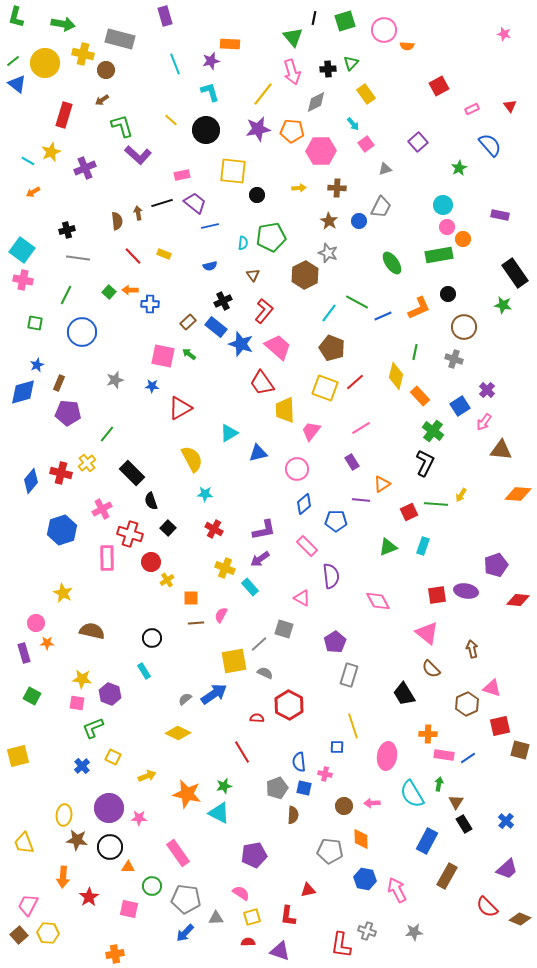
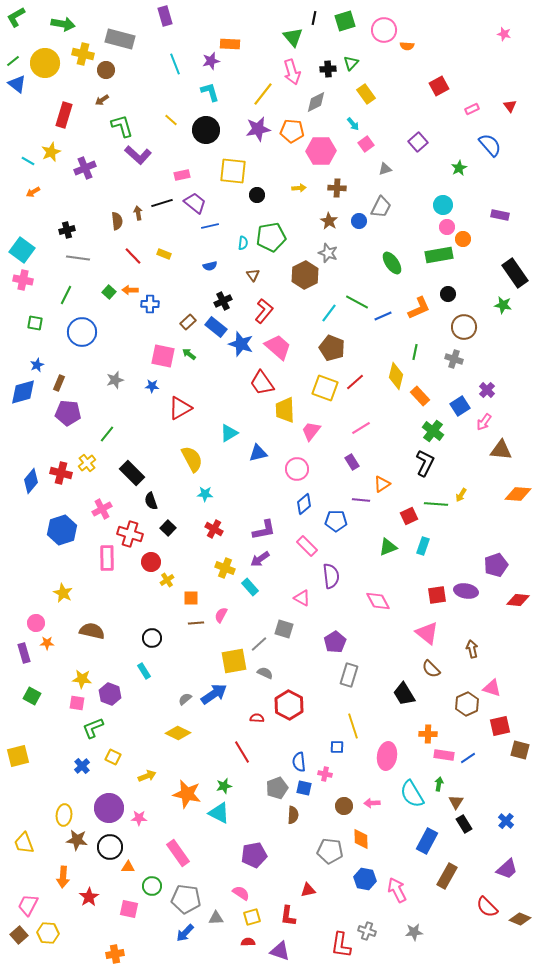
green L-shape at (16, 17): rotated 45 degrees clockwise
red square at (409, 512): moved 4 px down
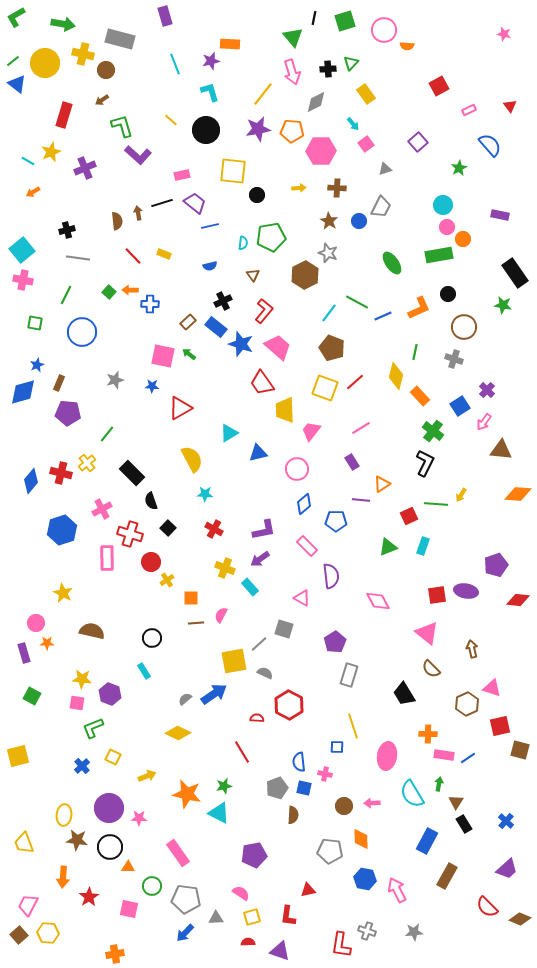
pink rectangle at (472, 109): moved 3 px left, 1 px down
cyan square at (22, 250): rotated 15 degrees clockwise
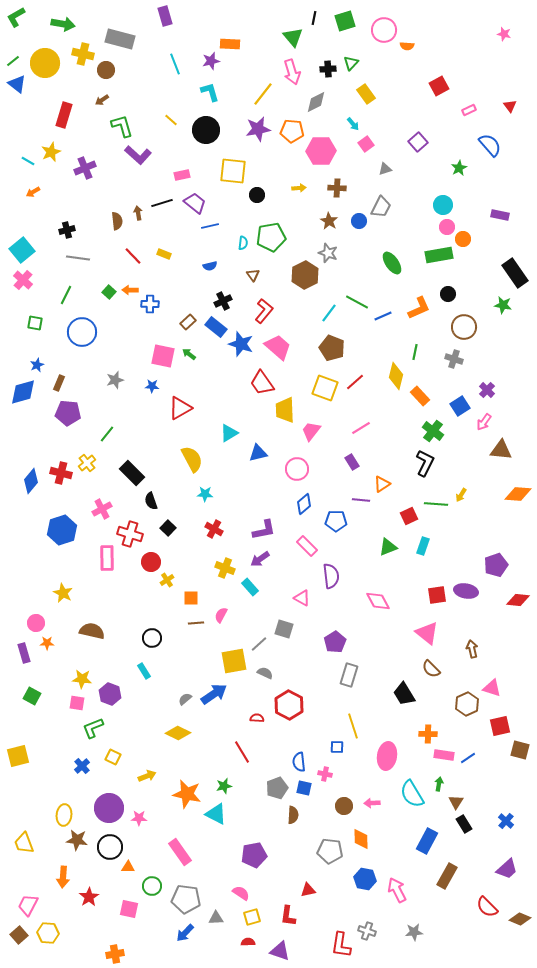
pink cross at (23, 280): rotated 30 degrees clockwise
cyan triangle at (219, 813): moved 3 px left, 1 px down
pink rectangle at (178, 853): moved 2 px right, 1 px up
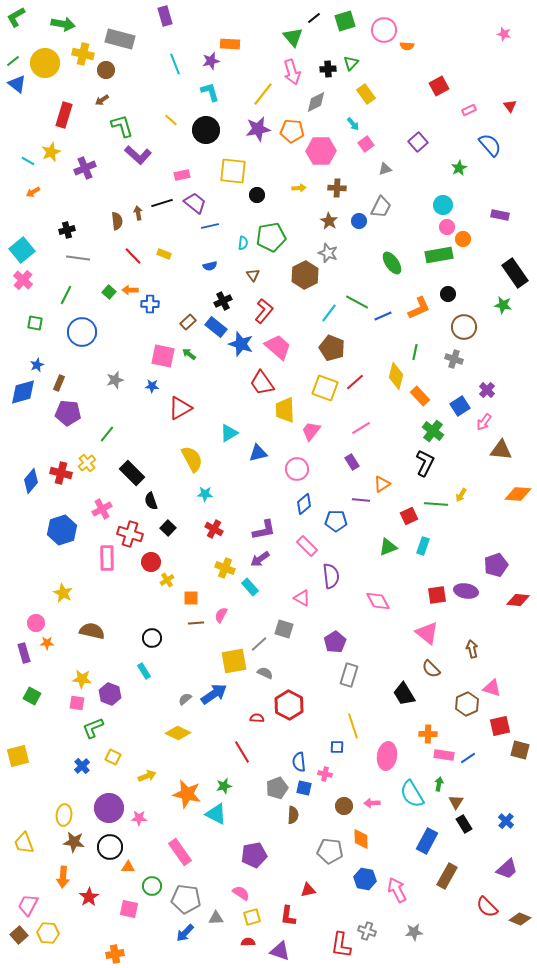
black line at (314, 18): rotated 40 degrees clockwise
brown star at (77, 840): moved 3 px left, 2 px down
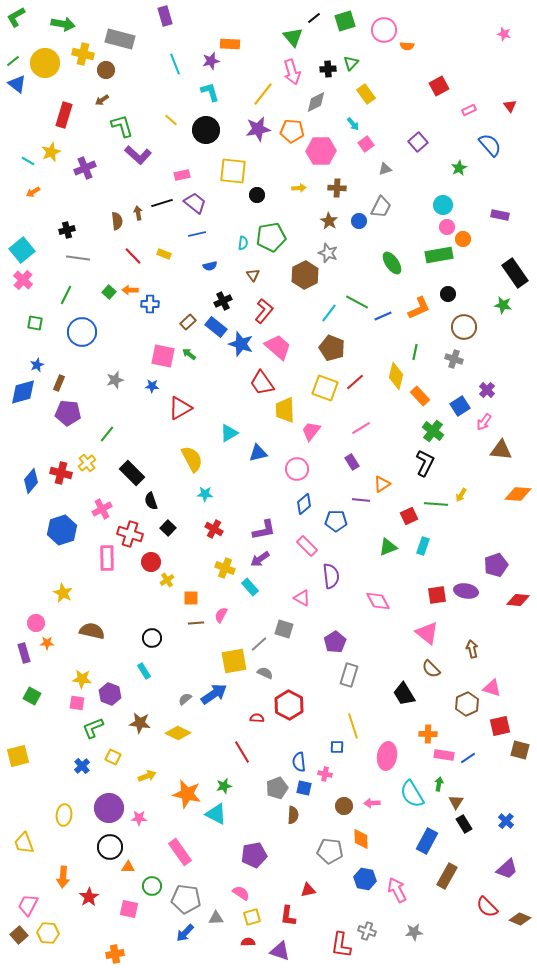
blue line at (210, 226): moved 13 px left, 8 px down
brown star at (74, 842): moved 66 px right, 119 px up
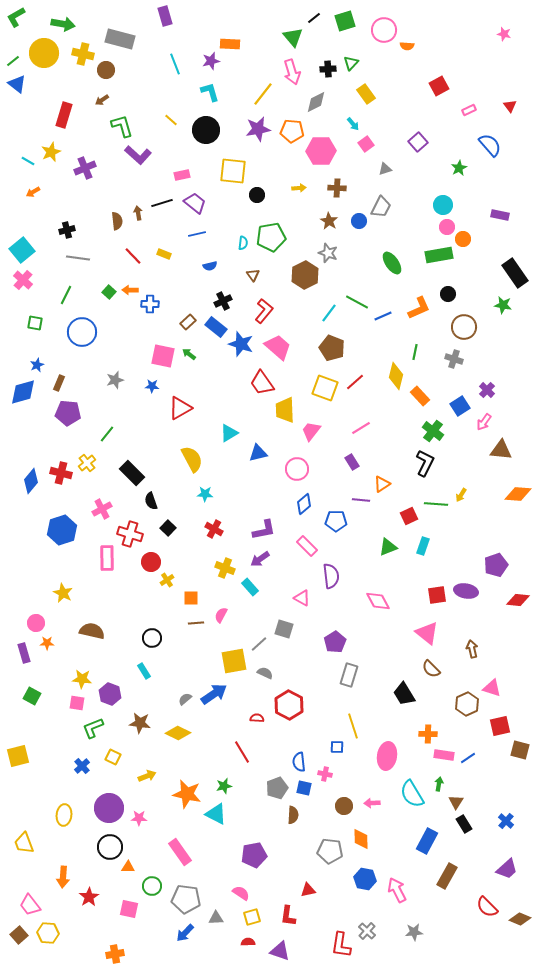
yellow circle at (45, 63): moved 1 px left, 10 px up
pink trapezoid at (28, 905): moved 2 px right; rotated 65 degrees counterclockwise
gray cross at (367, 931): rotated 24 degrees clockwise
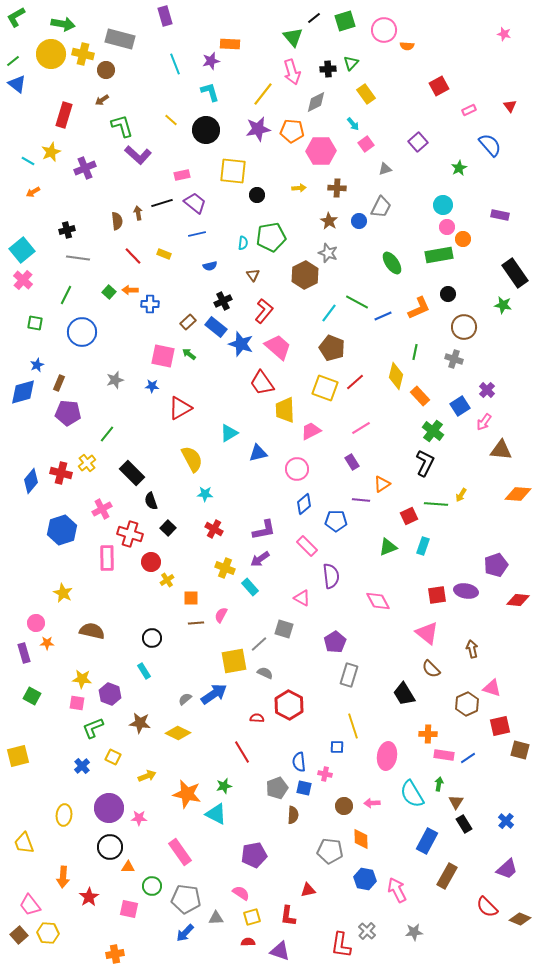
yellow circle at (44, 53): moved 7 px right, 1 px down
pink trapezoid at (311, 431): rotated 25 degrees clockwise
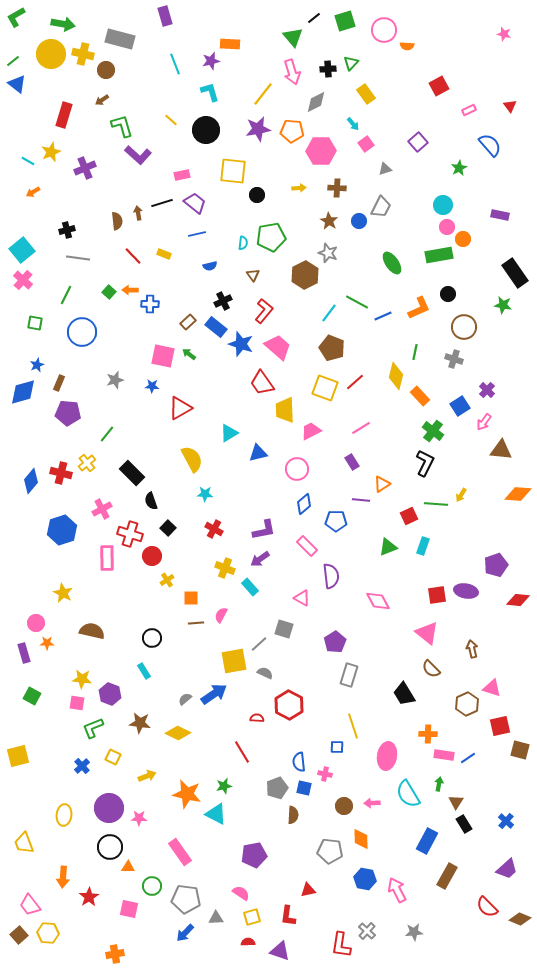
red circle at (151, 562): moved 1 px right, 6 px up
cyan semicircle at (412, 794): moved 4 px left
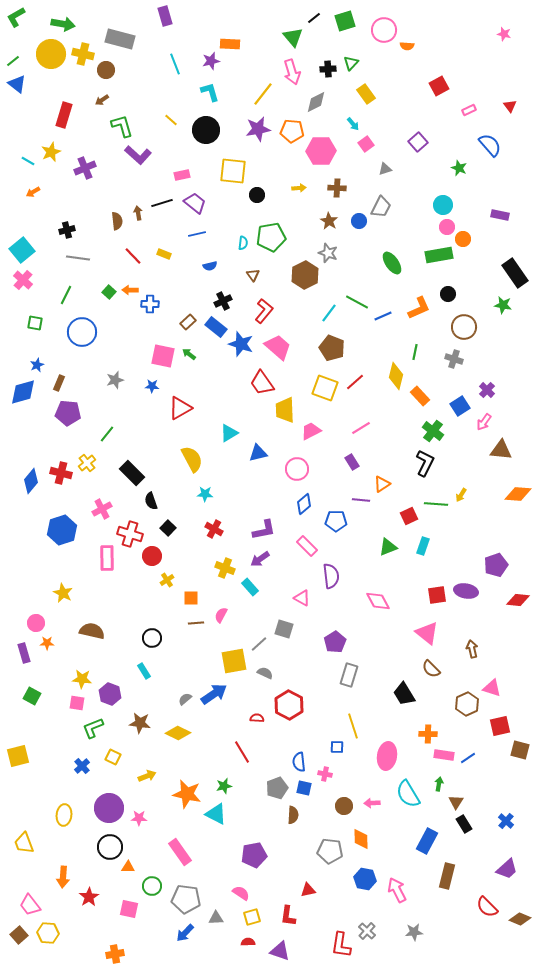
green star at (459, 168): rotated 21 degrees counterclockwise
brown rectangle at (447, 876): rotated 15 degrees counterclockwise
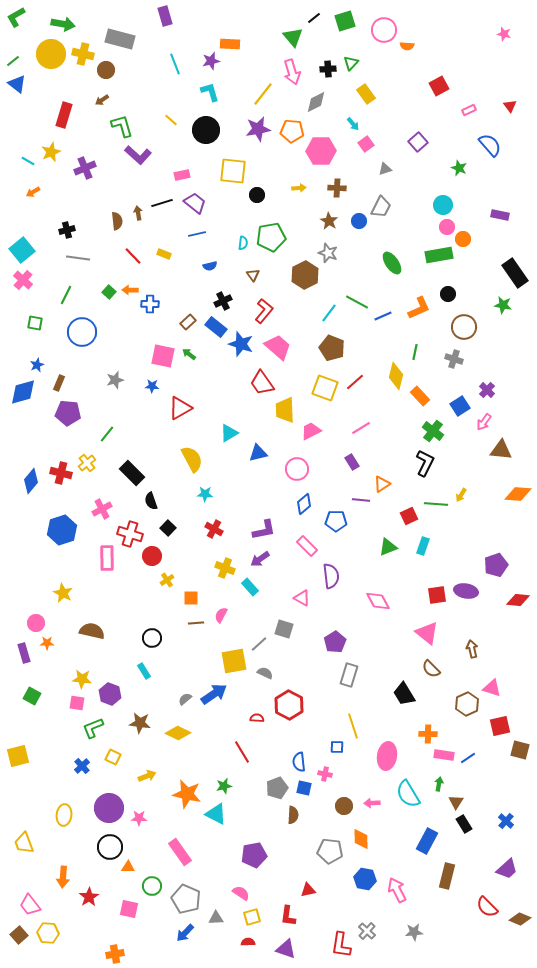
gray pentagon at (186, 899): rotated 16 degrees clockwise
purple triangle at (280, 951): moved 6 px right, 2 px up
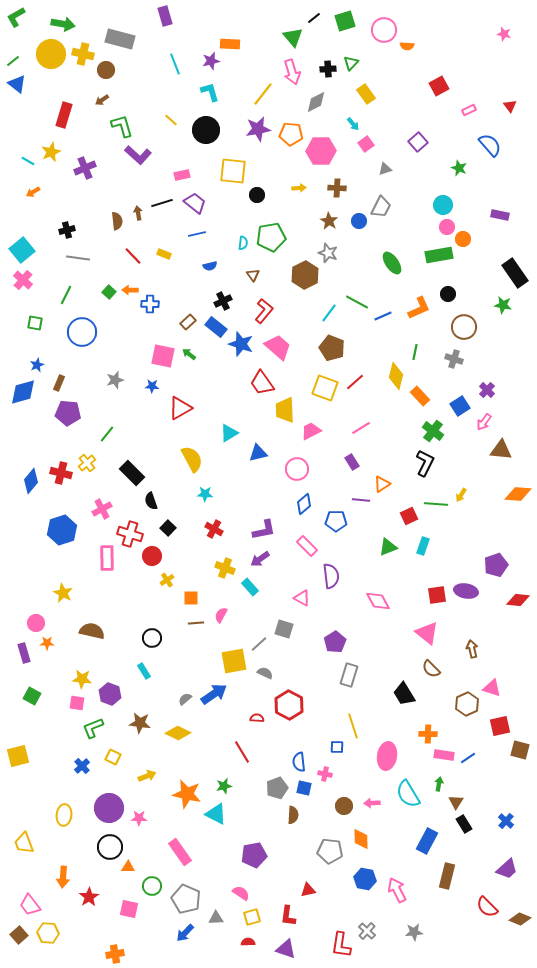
orange pentagon at (292, 131): moved 1 px left, 3 px down
